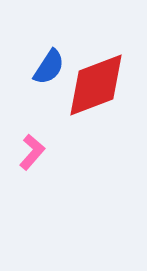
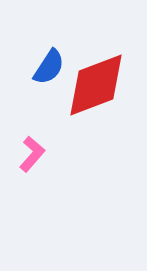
pink L-shape: moved 2 px down
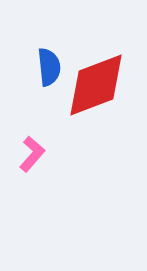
blue semicircle: rotated 39 degrees counterclockwise
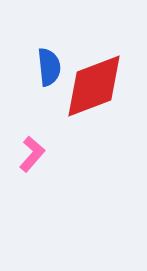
red diamond: moved 2 px left, 1 px down
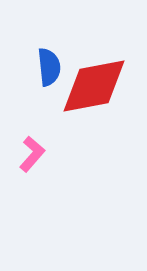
red diamond: rotated 10 degrees clockwise
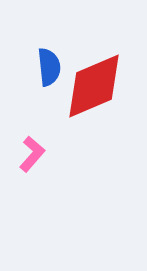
red diamond: rotated 12 degrees counterclockwise
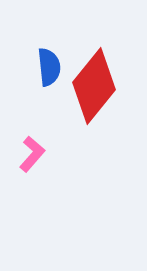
red diamond: rotated 28 degrees counterclockwise
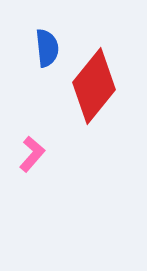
blue semicircle: moved 2 px left, 19 px up
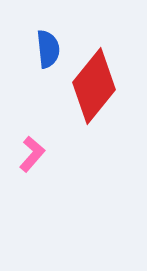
blue semicircle: moved 1 px right, 1 px down
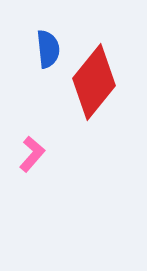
red diamond: moved 4 px up
